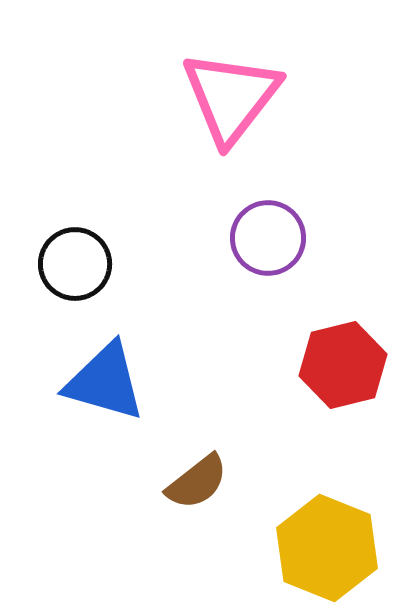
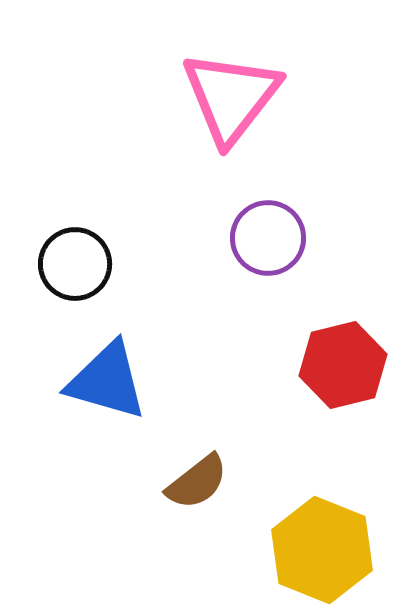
blue triangle: moved 2 px right, 1 px up
yellow hexagon: moved 5 px left, 2 px down
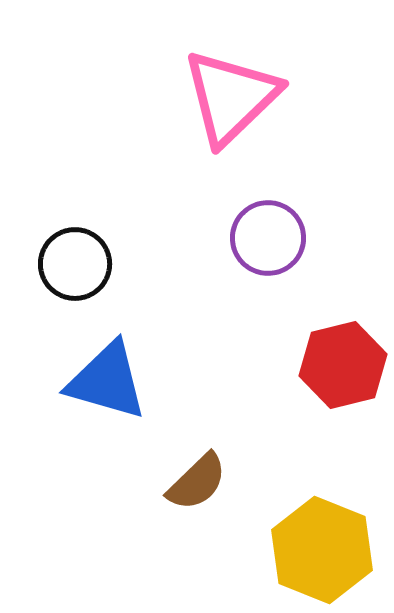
pink triangle: rotated 8 degrees clockwise
brown semicircle: rotated 6 degrees counterclockwise
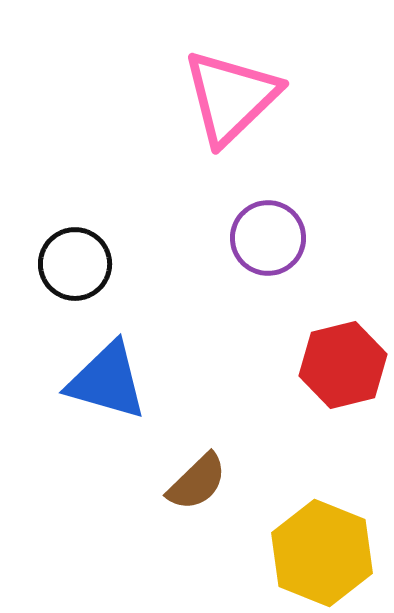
yellow hexagon: moved 3 px down
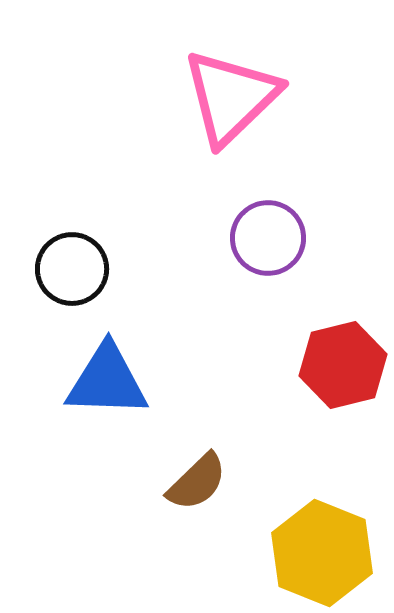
black circle: moved 3 px left, 5 px down
blue triangle: rotated 14 degrees counterclockwise
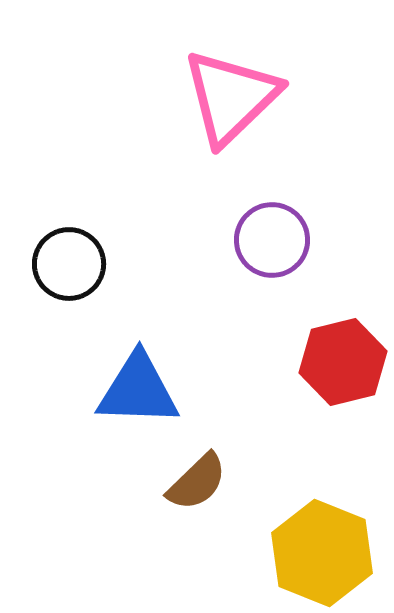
purple circle: moved 4 px right, 2 px down
black circle: moved 3 px left, 5 px up
red hexagon: moved 3 px up
blue triangle: moved 31 px right, 9 px down
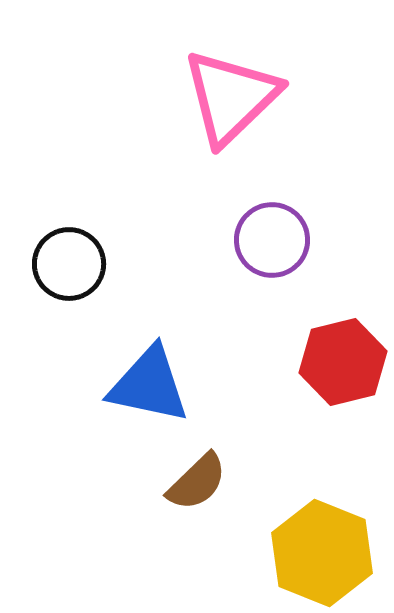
blue triangle: moved 11 px right, 5 px up; rotated 10 degrees clockwise
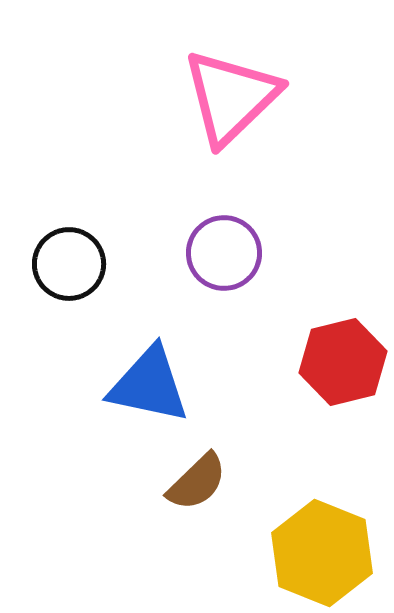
purple circle: moved 48 px left, 13 px down
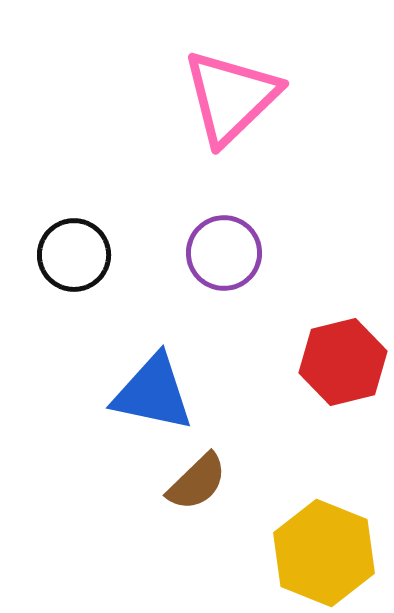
black circle: moved 5 px right, 9 px up
blue triangle: moved 4 px right, 8 px down
yellow hexagon: moved 2 px right
